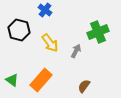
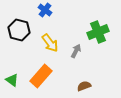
orange rectangle: moved 4 px up
brown semicircle: rotated 32 degrees clockwise
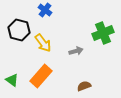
green cross: moved 5 px right, 1 px down
yellow arrow: moved 7 px left
gray arrow: rotated 48 degrees clockwise
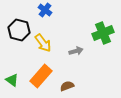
brown semicircle: moved 17 px left
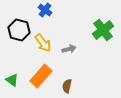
green cross: moved 3 px up; rotated 15 degrees counterclockwise
gray arrow: moved 7 px left, 2 px up
brown semicircle: rotated 56 degrees counterclockwise
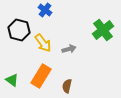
orange rectangle: rotated 10 degrees counterclockwise
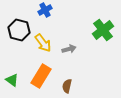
blue cross: rotated 24 degrees clockwise
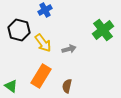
green triangle: moved 1 px left, 6 px down
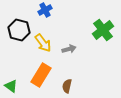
orange rectangle: moved 1 px up
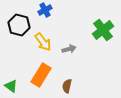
black hexagon: moved 5 px up
yellow arrow: moved 1 px up
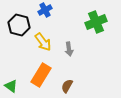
green cross: moved 7 px left, 8 px up; rotated 15 degrees clockwise
gray arrow: rotated 96 degrees clockwise
brown semicircle: rotated 16 degrees clockwise
